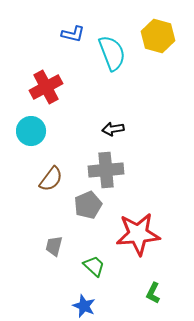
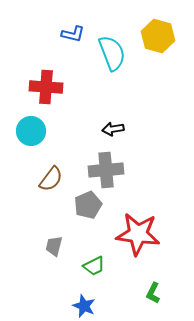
red cross: rotated 32 degrees clockwise
red star: rotated 12 degrees clockwise
green trapezoid: rotated 110 degrees clockwise
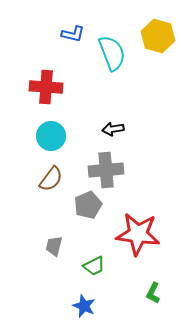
cyan circle: moved 20 px right, 5 px down
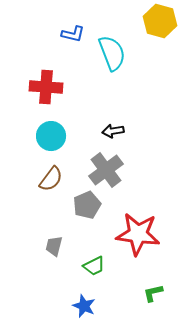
yellow hexagon: moved 2 px right, 15 px up
black arrow: moved 2 px down
gray cross: rotated 32 degrees counterclockwise
gray pentagon: moved 1 px left
green L-shape: rotated 50 degrees clockwise
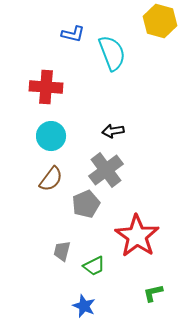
gray pentagon: moved 1 px left, 1 px up
red star: moved 1 px left, 2 px down; rotated 27 degrees clockwise
gray trapezoid: moved 8 px right, 5 px down
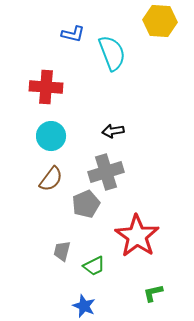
yellow hexagon: rotated 12 degrees counterclockwise
gray cross: moved 2 px down; rotated 20 degrees clockwise
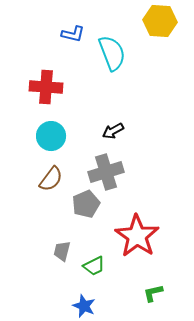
black arrow: rotated 20 degrees counterclockwise
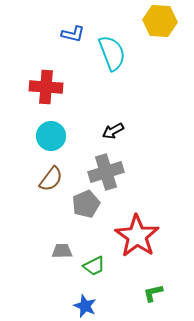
gray trapezoid: rotated 75 degrees clockwise
blue star: moved 1 px right
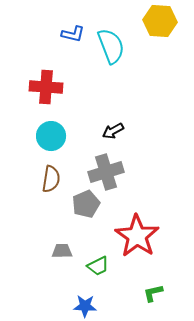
cyan semicircle: moved 1 px left, 7 px up
brown semicircle: rotated 28 degrees counterclockwise
green trapezoid: moved 4 px right
blue star: rotated 20 degrees counterclockwise
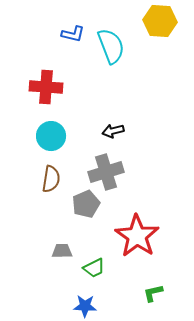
black arrow: rotated 15 degrees clockwise
green trapezoid: moved 4 px left, 2 px down
